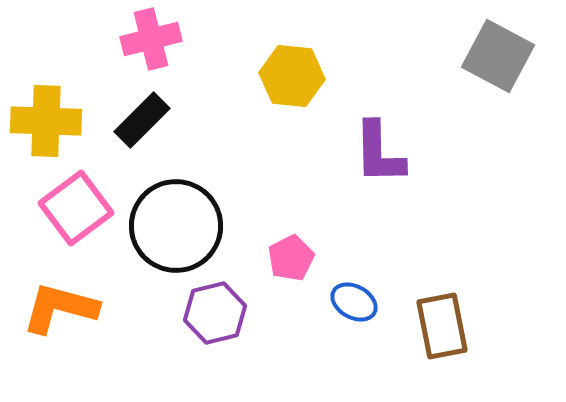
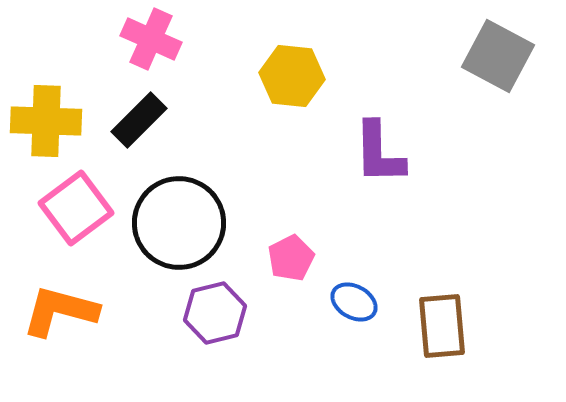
pink cross: rotated 38 degrees clockwise
black rectangle: moved 3 px left
black circle: moved 3 px right, 3 px up
orange L-shape: moved 3 px down
brown rectangle: rotated 6 degrees clockwise
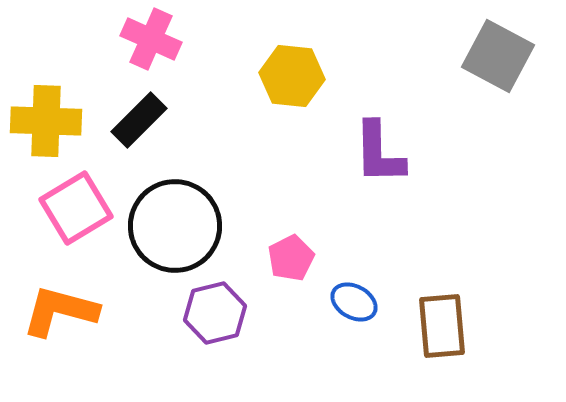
pink square: rotated 6 degrees clockwise
black circle: moved 4 px left, 3 px down
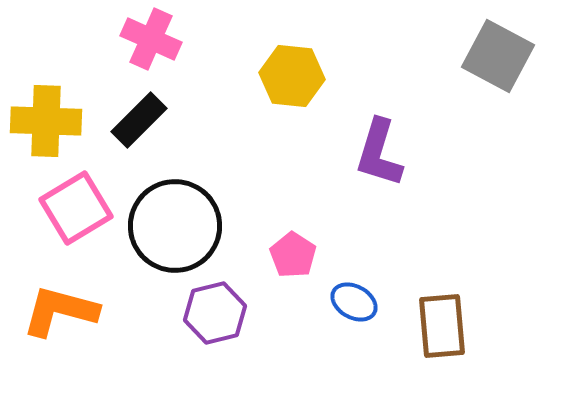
purple L-shape: rotated 18 degrees clockwise
pink pentagon: moved 2 px right, 3 px up; rotated 12 degrees counterclockwise
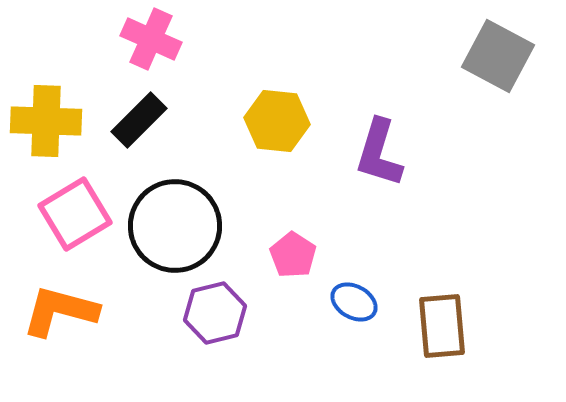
yellow hexagon: moved 15 px left, 45 px down
pink square: moved 1 px left, 6 px down
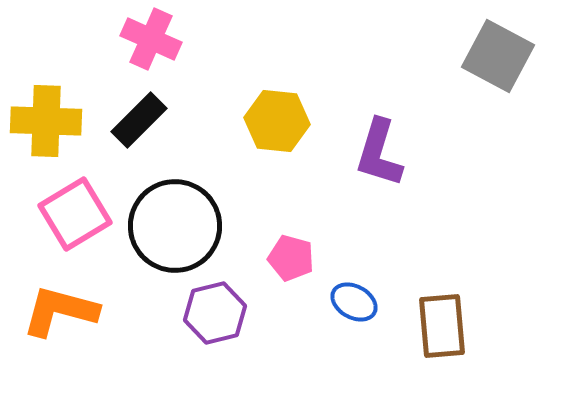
pink pentagon: moved 2 px left, 3 px down; rotated 18 degrees counterclockwise
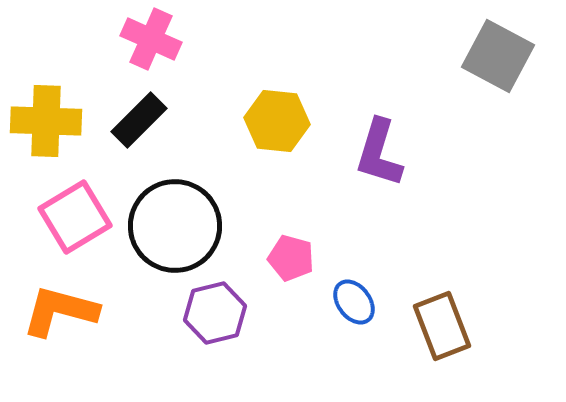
pink square: moved 3 px down
blue ellipse: rotated 24 degrees clockwise
brown rectangle: rotated 16 degrees counterclockwise
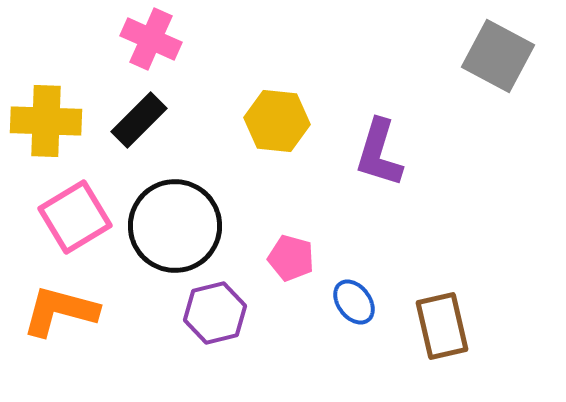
brown rectangle: rotated 8 degrees clockwise
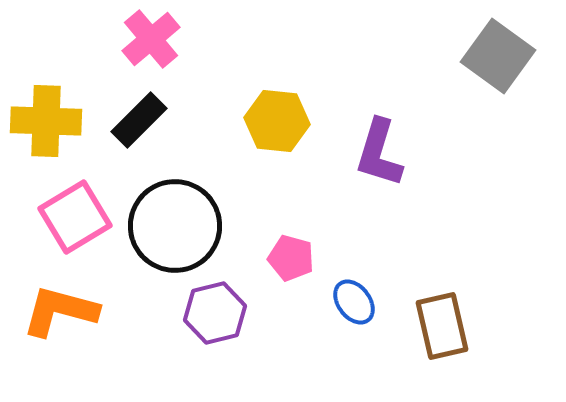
pink cross: rotated 26 degrees clockwise
gray square: rotated 8 degrees clockwise
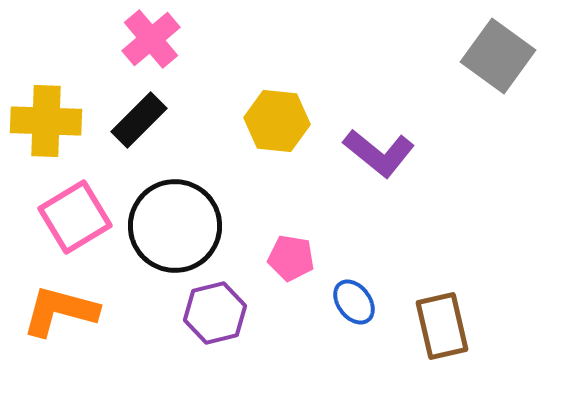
purple L-shape: rotated 68 degrees counterclockwise
pink pentagon: rotated 6 degrees counterclockwise
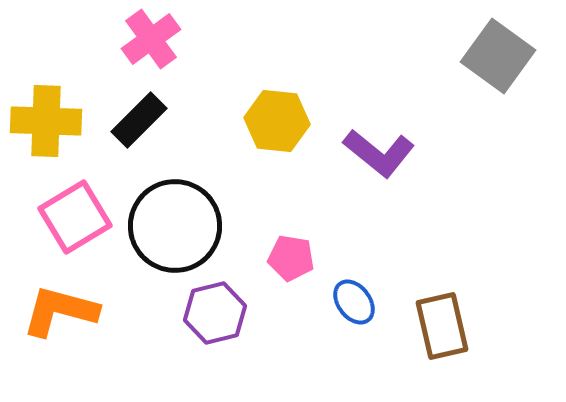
pink cross: rotated 4 degrees clockwise
